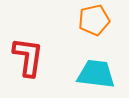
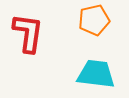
red L-shape: moved 24 px up
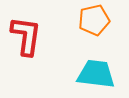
red L-shape: moved 2 px left, 3 px down
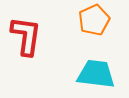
orange pentagon: rotated 12 degrees counterclockwise
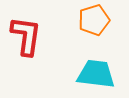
orange pentagon: rotated 8 degrees clockwise
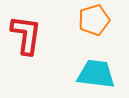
red L-shape: moved 1 px up
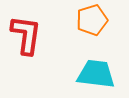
orange pentagon: moved 2 px left
